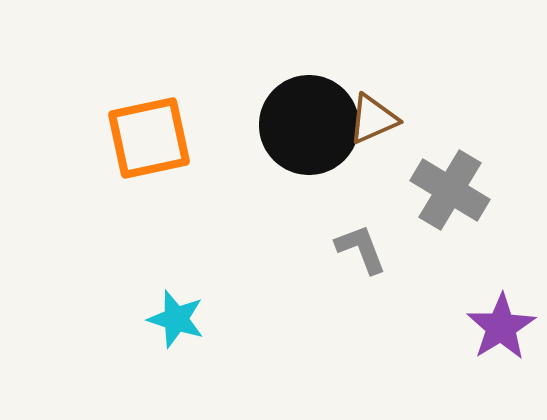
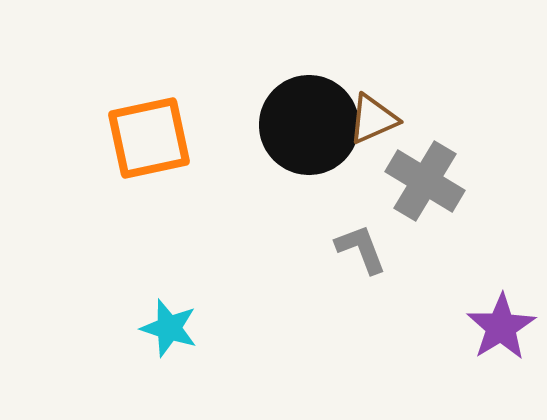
gray cross: moved 25 px left, 9 px up
cyan star: moved 7 px left, 9 px down
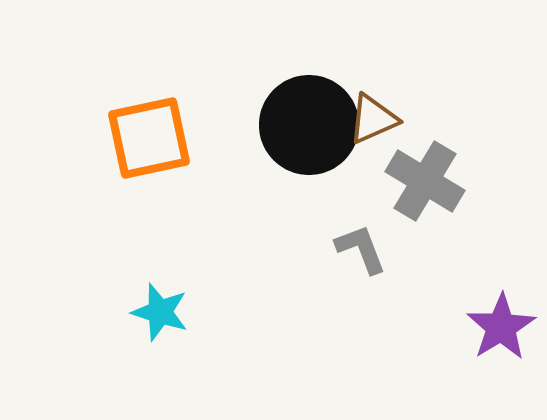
cyan star: moved 9 px left, 16 px up
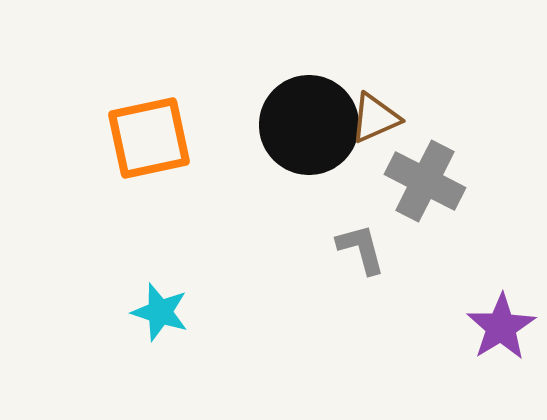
brown triangle: moved 2 px right, 1 px up
gray cross: rotated 4 degrees counterclockwise
gray L-shape: rotated 6 degrees clockwise
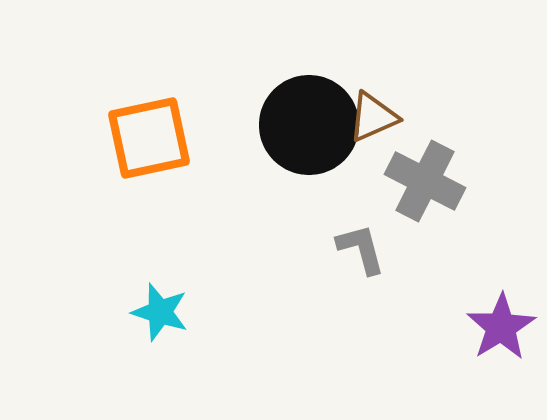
brown triangle: moved 2 px left, 1 px up
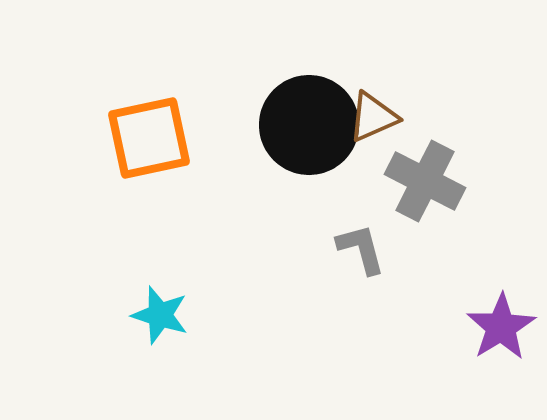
cyan star: moved 3 px down
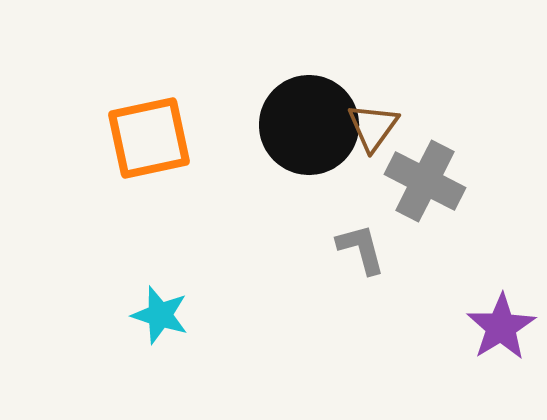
brown triangle: moved 10 px down; rotated 30 degrees counterclockwise
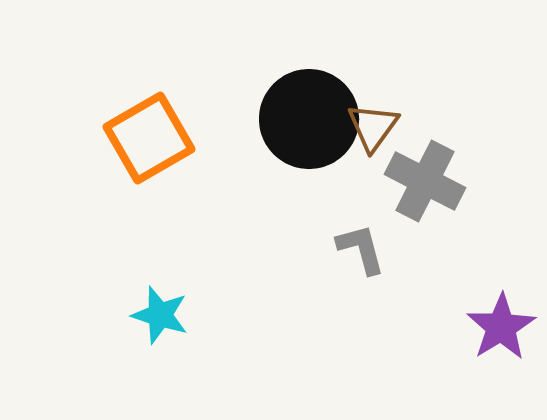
black circle: moved 6 px up
orange square: rotated 18 degrees counterclockwise
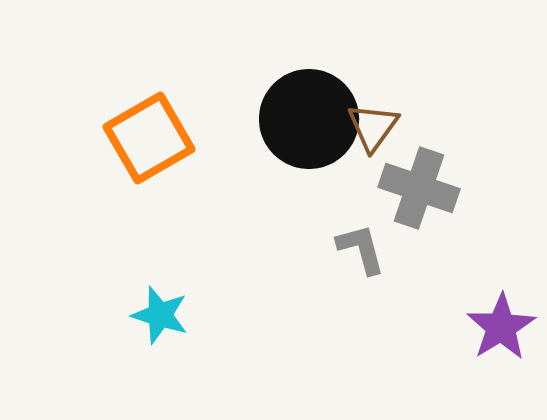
gray cross: moved 6 px left, 7 px down; rotated 8 degrees counterclockwise
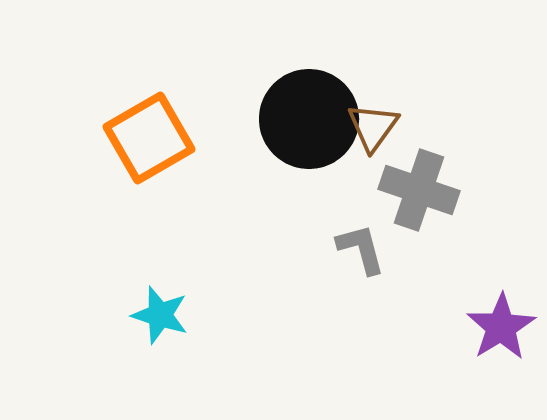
gray cross: moved 2 px down
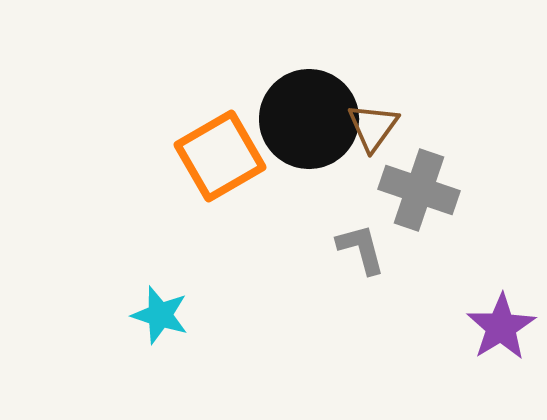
orange square: moved 71 px right, 18 px down
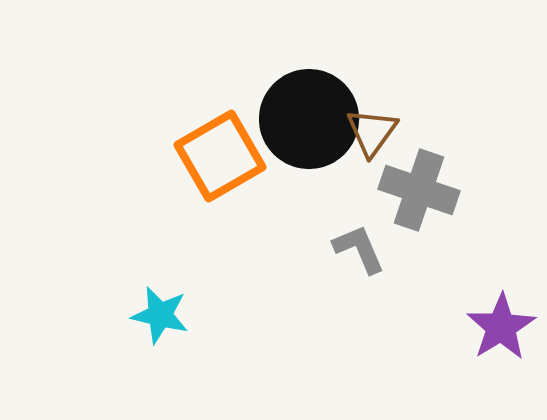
brown triangle: moved 1 px left, 5 px down
gray L-shape: moved 2 px left; rotated 8 degrees counterclockwise
cyan star: rotated 4 degrees counterclockwise
